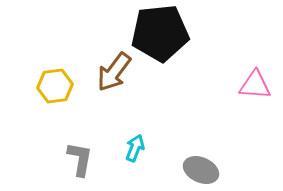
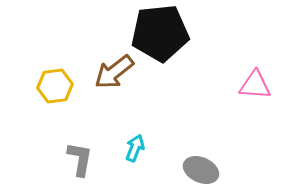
brown arrow: rotated 15 degrees clockwise
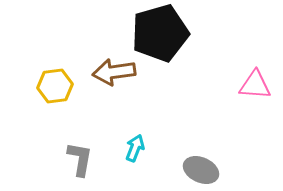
black pentagon: rotated 10 degrees counterclockwise
brown arrow: rotated 30 degrees clockwise
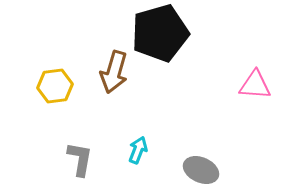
brown arrow: rotated 66 degrees counterclockwise
cyan arrow: moved 3 px right, 2 px down
